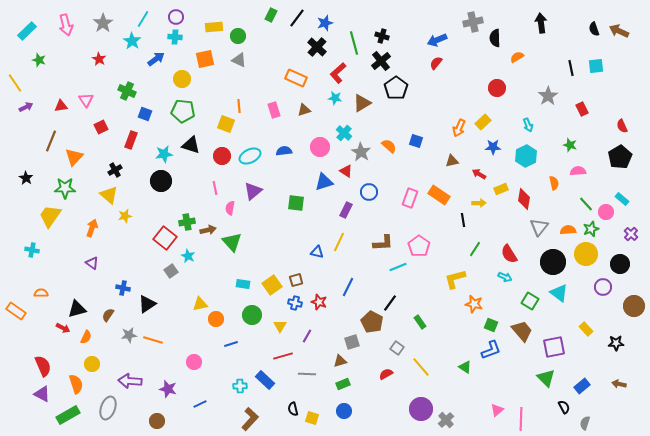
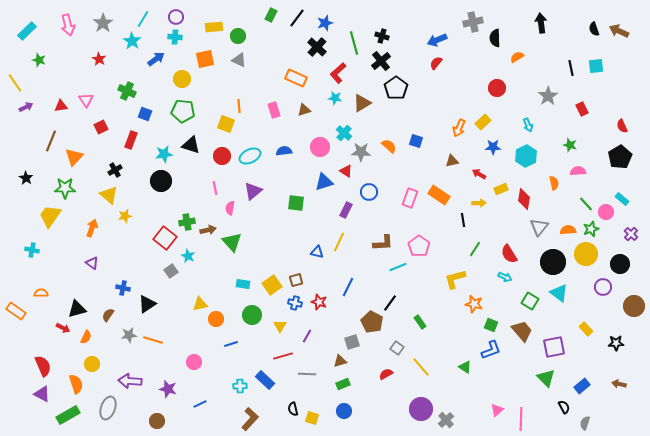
pink arrow at (66, 25): moved 2 px right
gray star at (361, 152): rotated 30 degrees counterclockwise
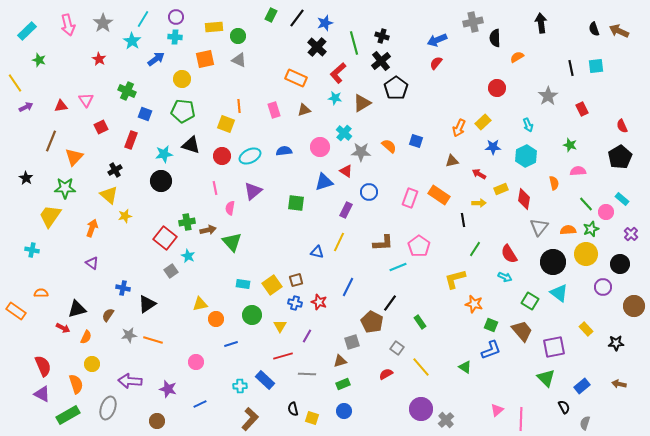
pink circle at (194, 362): moved 2 px right
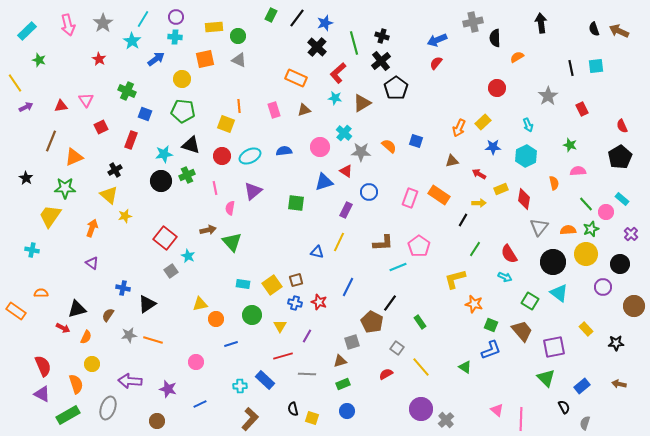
orange triangle at (74, 157): rotated 24 degrees clockwise
black line at (463, 220): rotated 40 degrees clockwise
green cross at (187, 222): moved 47 px up; rotated 14 degrees counterclockwise
pink triangle at (497, 410): rotated 40 degrees counterclockwise
blue circle at (344, 411): moved 3 px right
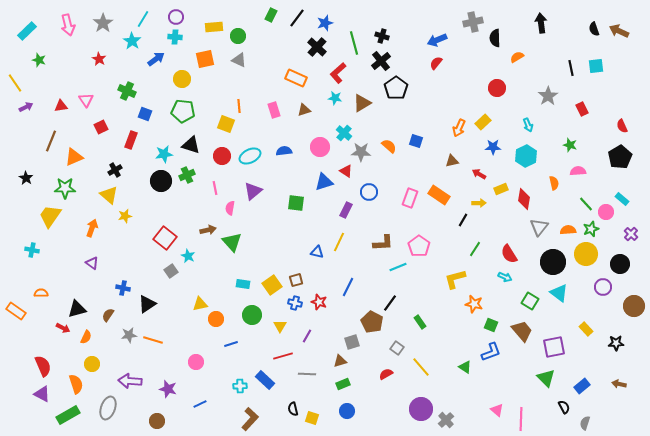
blue L-shape at (491, 350): moved 2 px down
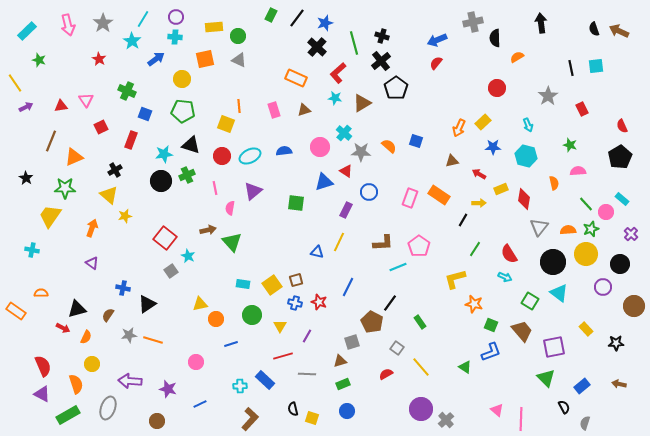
cyan hexagon at (526, 156): rotated 20 degrees counterclockwise
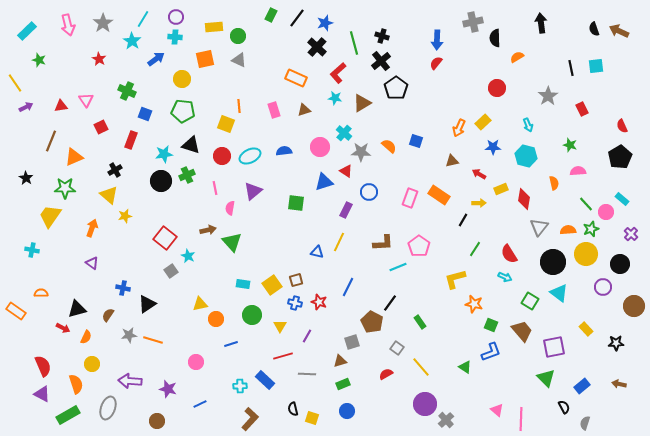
blue arrow at (437, 40): rotated 66 degrees counterclockwise
purple circle at (421, 409): moved 4 px right, 5 px up
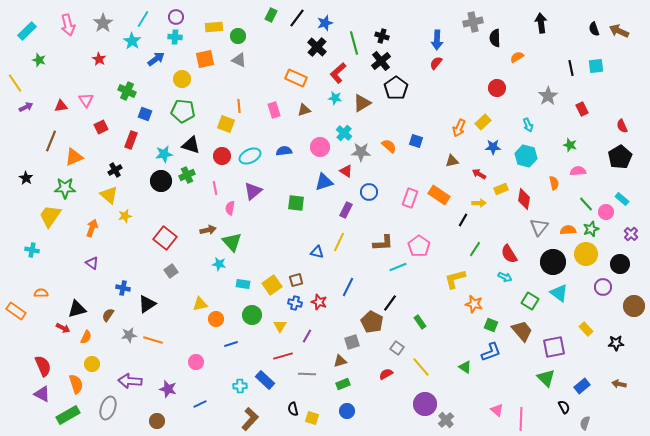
cyan star at (188, 256): moved 31 px right, 8 px down; rotated 16 degrees counterclockwise
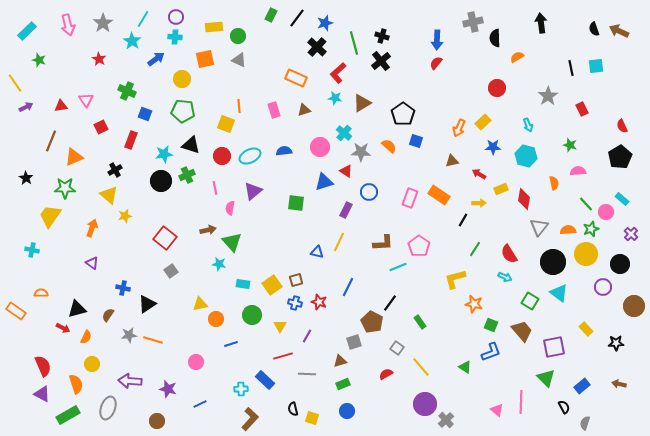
black pentagon at (396, 88): moved 7 px right, 26 px down
gray square at (352, 342): moved 2 px right
cyan cross at (240, 386): moved 1 px right, 3 px down
pink line at (521, 419): moved 17 px up
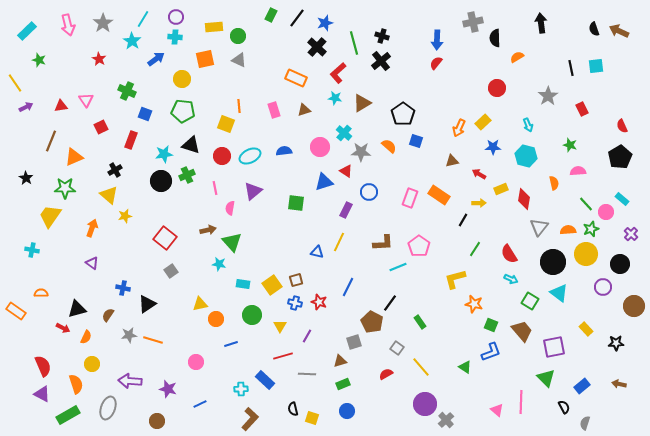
cyan arrow at (505, 277): moved 6 px right, 2 px down
